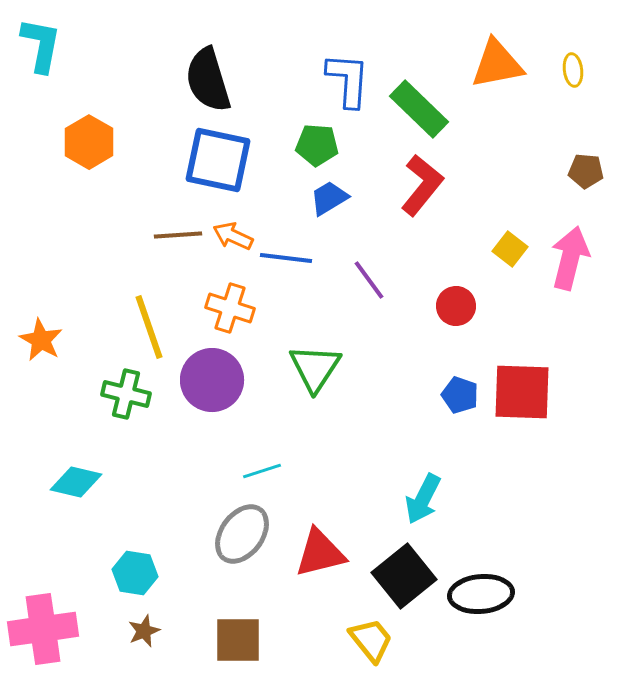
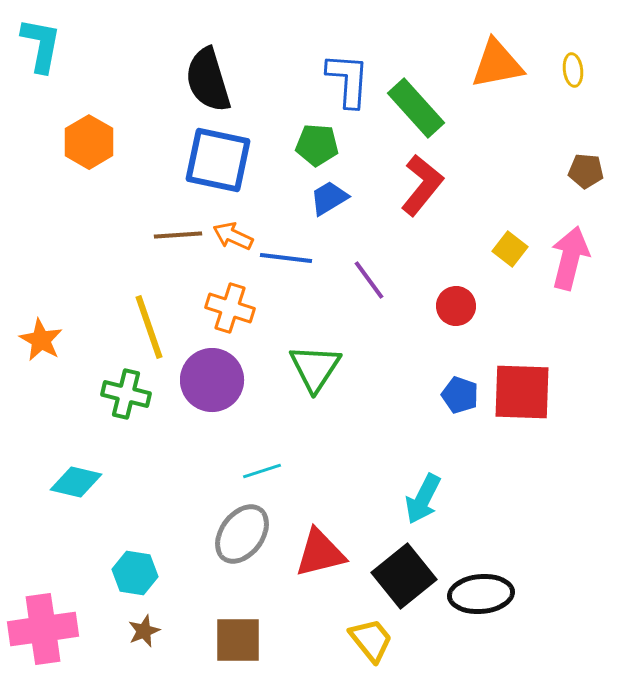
green rectangle: moved 3 px left, 1 px up; rotated 4 degrees clockwise
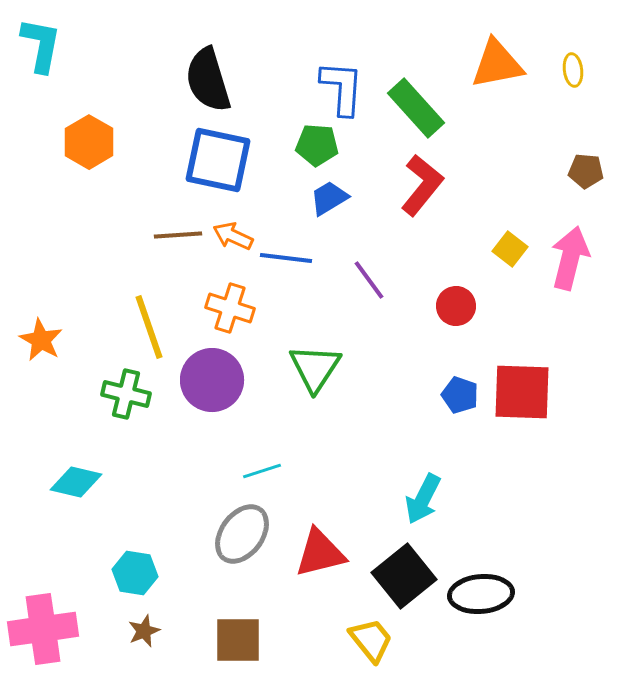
blue L-shape: moved 6 px left, 8 px down
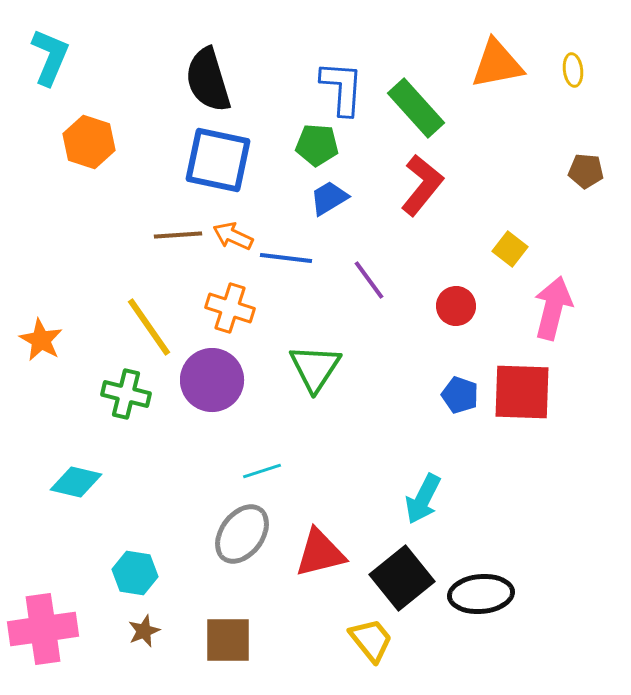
cyan L-shape: moved 9 px right, 12 px down; rotated 12 degrees clockwise
orange hexagon: rotated 12 degrees counterclockwise
pink arrow: moved 17 px left, 50 px down
yellow line: rotated 16 degrees counterclockwise
black square: moved 2 px left, 2 px down
brown square: moved 10 px left
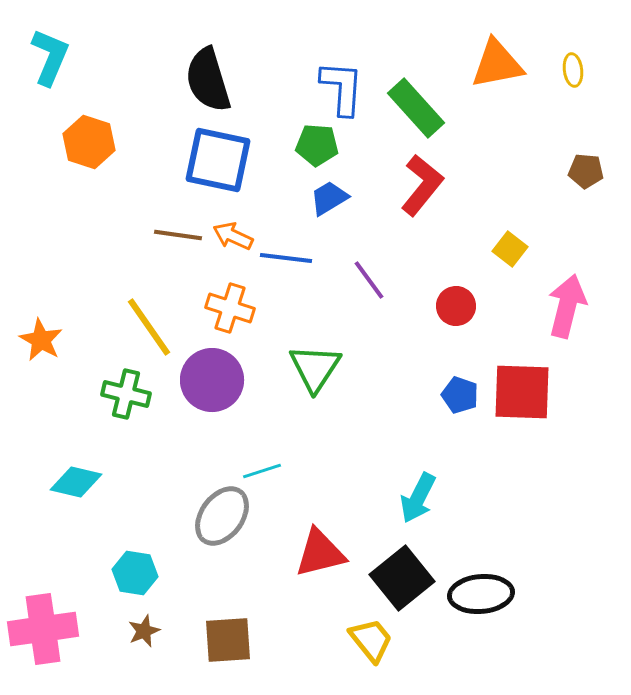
brown line: rotated 12 degrees clockwise
pink arrow: moved 14 px right, 2 px up
cyan arrow: moved 5 px left, 1 px up
gray ellipse: moved 20 px left, 18 px up
brown square: rotated 4 degrees counterclockwise
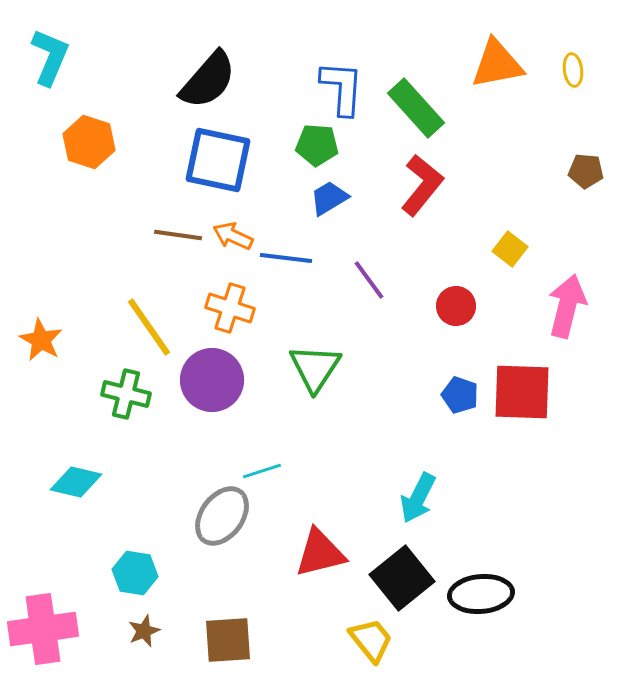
black semicircle: rotated 122 degrees counterclockwise
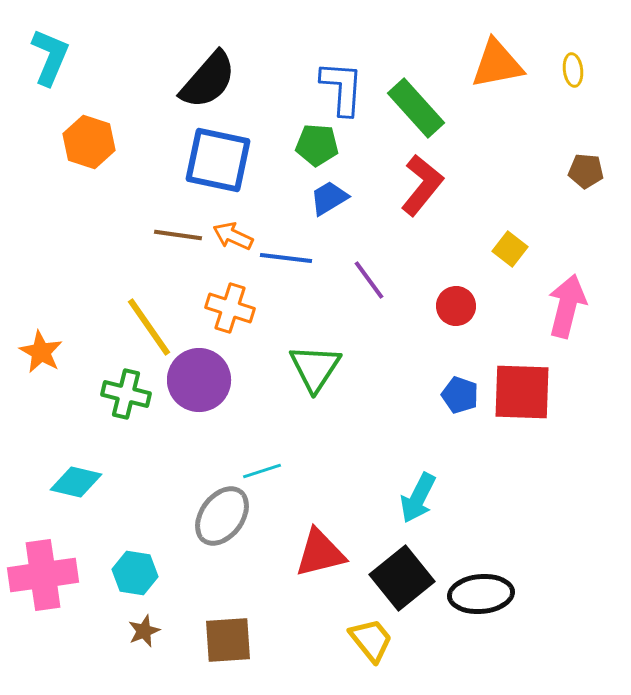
orange star: moved 12 px down
purple circle: moved 13 px left
pink cross: moved 54 px up
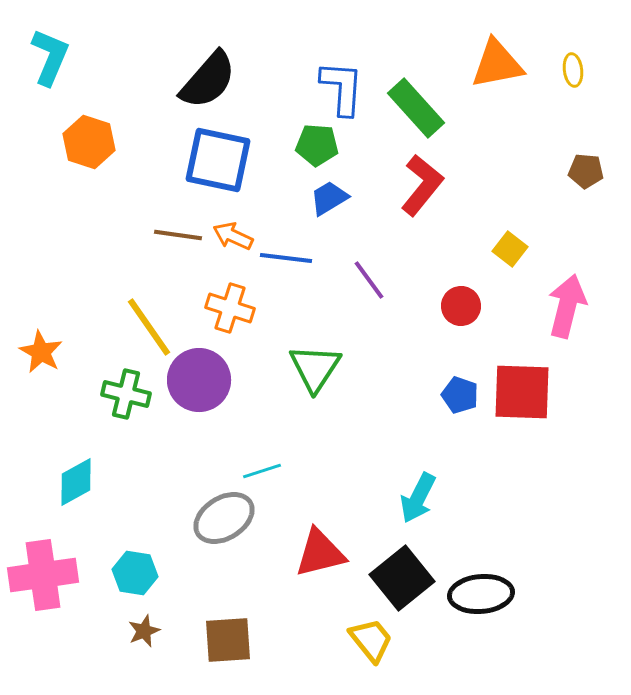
red circle: moved 5 px right
cyan diamond: rotated 42 degrees counterclockwise
gray ellipse: moved 2 px right, 2 px down; rotated 22 degrees clockwise
